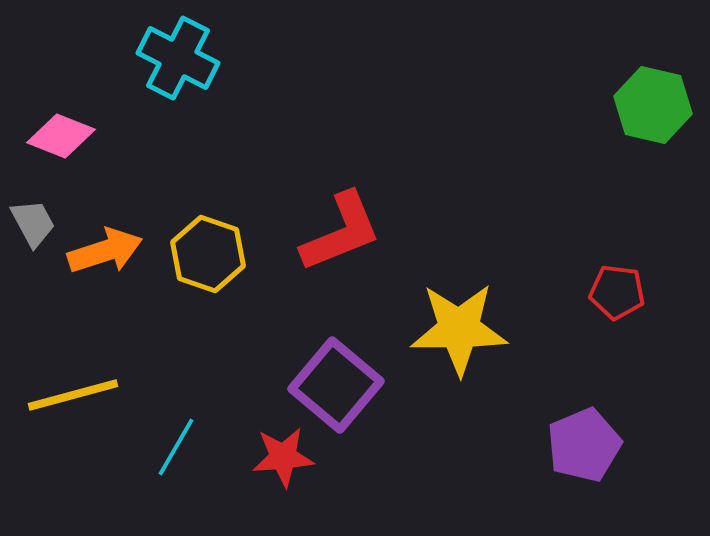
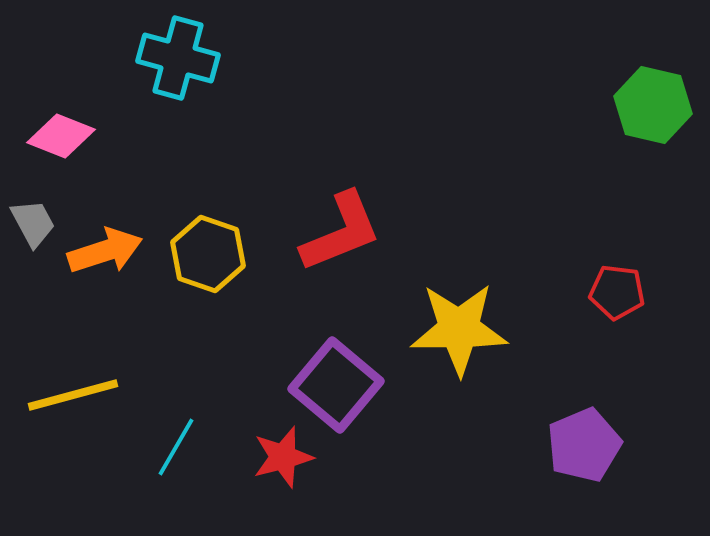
cyan cross: rotated 12 degrees counterclockwise
red star: rotated 10 degrees counterclockwise
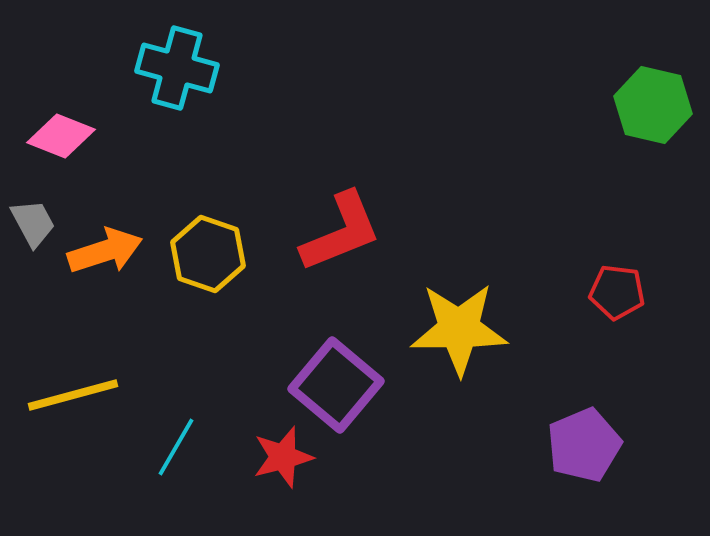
cyan cross: moved 1 px left, 10 px down
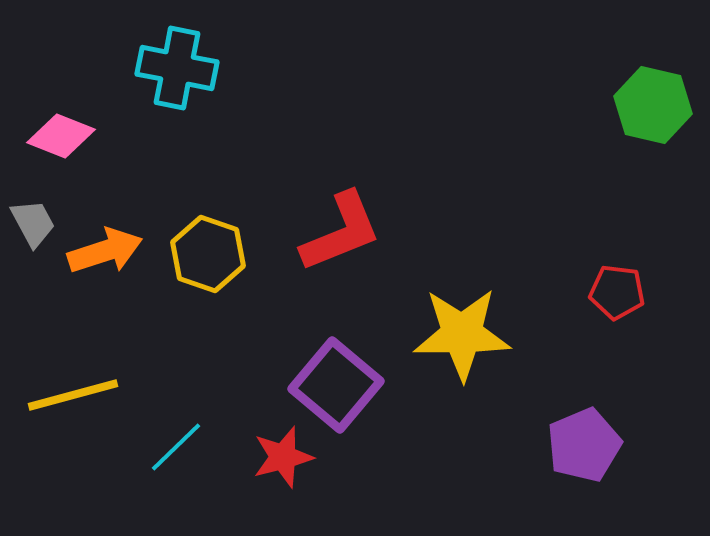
cyan cross: rotated 4 degrees counterclockwise
yellow star: moved 3 px right, 5 px down
cyan line: rotated 16 degrees clockwise
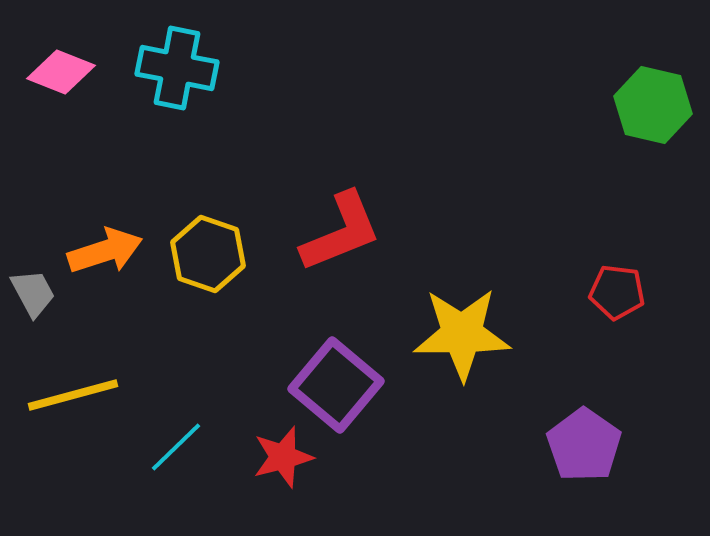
pink diamond: moved 64 px up
gray trapezoid: moved 70 px down
purple pentagon: rotated 14 degrees counterclockwise
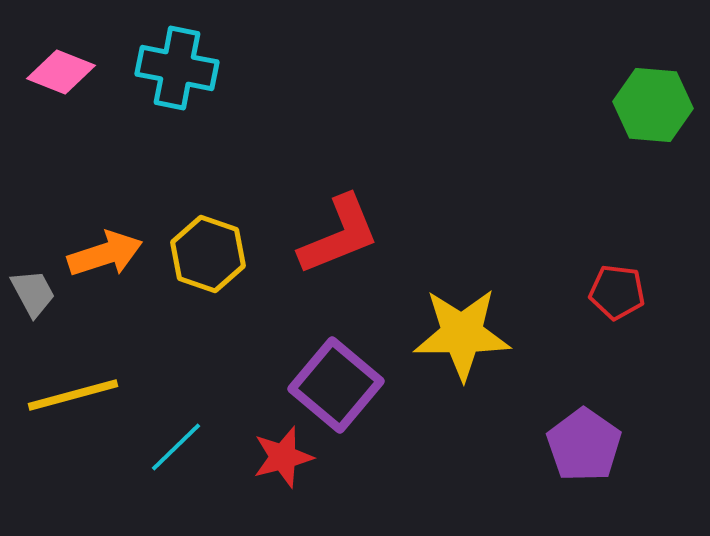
green hexagon: rotated 8 degrees counterclockwise
red L-shape: moved 2 px left, 3 px down
orange arrow: moved 3 px down
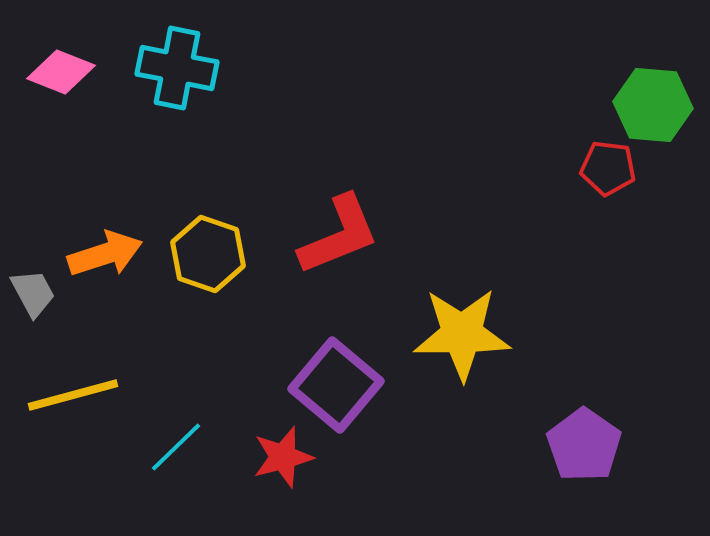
red pentagon: moved 9 px left, 124 px up
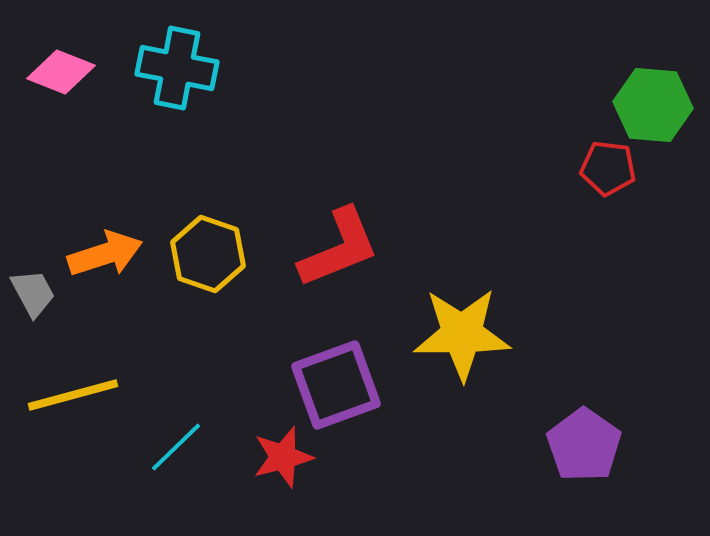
red L-shape: moved 13 px down
purple square: rotated 30 degrees clockwise
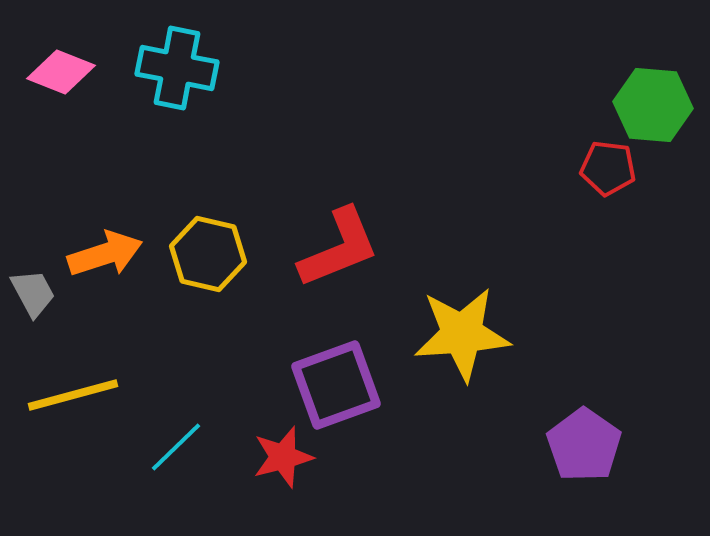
yellow hexagon: rotated 6 degrees counterclockwise
yellow star: rotated 4 degrees counterclockwise
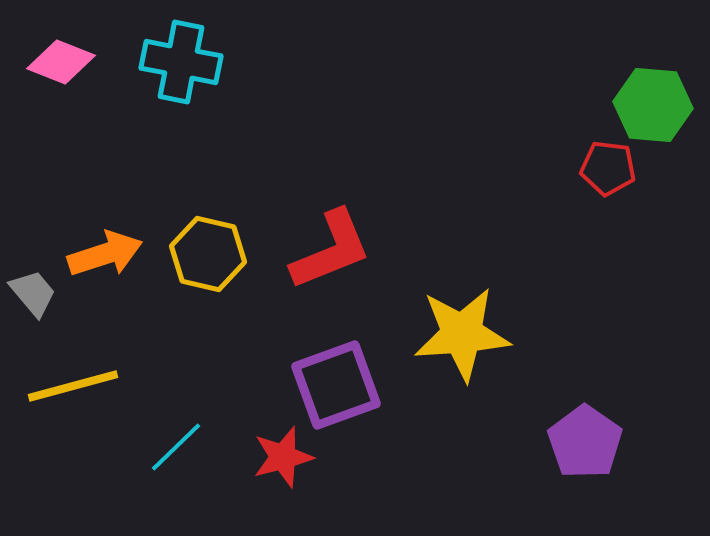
cyan cross: moved 4 px right, 6 px up
pink diamond: moved 10 px up
red L-shape: moved 8 px left, 2 px down
gray trapezoid: rotated 12 degrees counterclockwise
yellow line: moved 9 px up
purple pentagon: moved 1 px right, 3 px up
